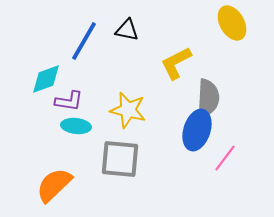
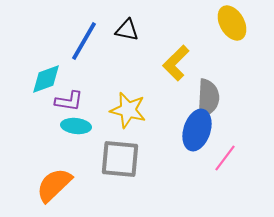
yellow L-shape: rotated 18 degrees counterclockwise
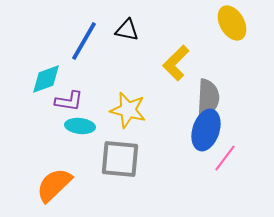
cyan ellipse: moved 4 px right
blue ellipse: moved 9 px right
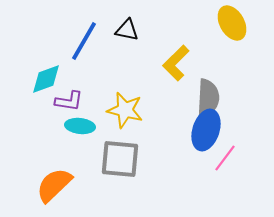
yellow star: moved 3 px left
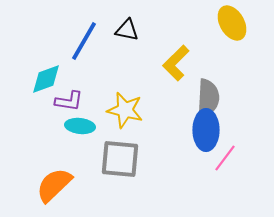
blue ellipse: rotated 18 degrees counterclockwise
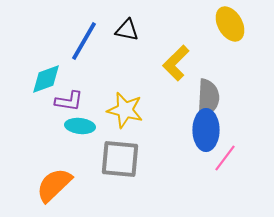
yellow ellipse: moved 2 px left, 1 px down
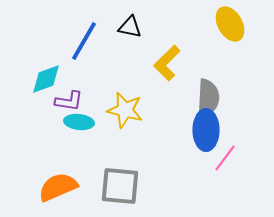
black triangle: moved 3 px right, 3 px up
yellow L-shape: moved 9 px left
cyan ellipse: moved 1 px left, 4 px up
gray square: moved 27 px down
orange semicircle: moved 4 px right, 2 px down; rotated 21 degrees clockwise
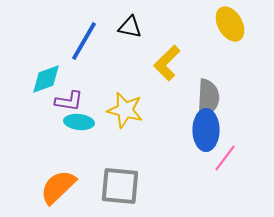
orange semicircle: rotated 21 degrees counterclockwise
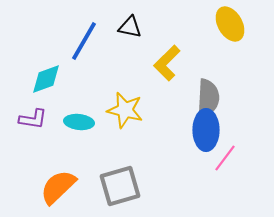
purple L-shape: moved 36 px left, 18 px down
gray square: rotated 21 degrees counterclockwise
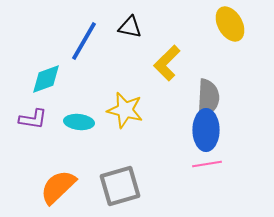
pink line: moved 18 px left, 6 px down; rotated 44 degrees clockwise
